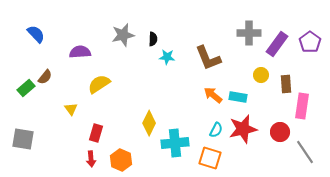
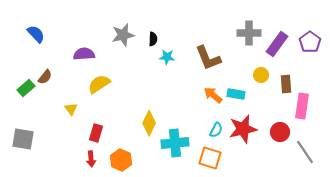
purple semicircle: moved 4 px right, 2 px down
cyan rectangle: moved 2 px left, 3 px up
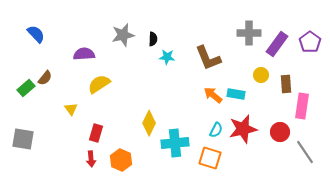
brown semicircle: moved 1 px down
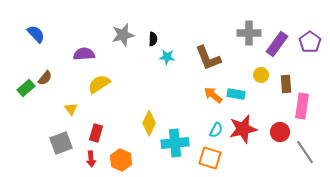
gray square: moved 38 px right, 4 px down; rotated 30 degrees counterclockwise
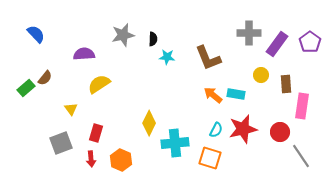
gray line: moved 4 px left, 4 px down
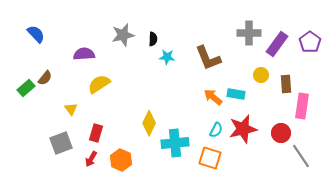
orange arrow: moved 2 px down
red circle: moved 1 px right, 1 px down
red arrow: rotated 35 degrees clockwise
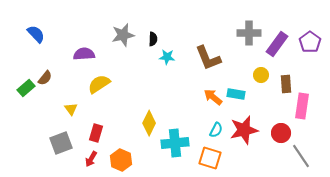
red star: moved 1 px right, 1 px down
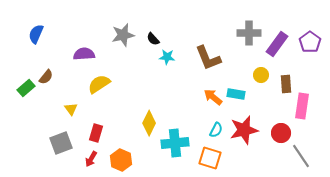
blue semicircle: rotated 114 degrees counterclockwise
black semicircle: rotated 136 degrees clockwise
brown semicircle: moved 1 px right, 1 px up
